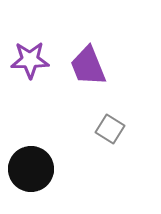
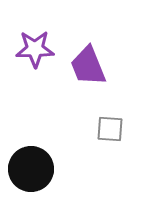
purple star: moved 5 px right, 11 px up
gray square: rotated 28 degrees counterclockwise
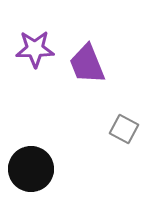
purple trapezoid: moved 1 px left, 2 px up
gray square: moved 14 px right; rotated 24 degrees clockwise
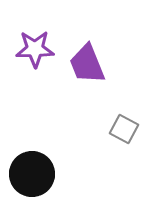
black circle: moved 1 px right, 5 px down
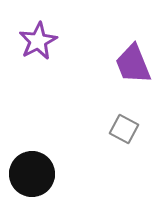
purple star: moved 3 px right, 8 px up; rotated 27 degrees counterclockwise
purple trapezoid: moved 46 px right
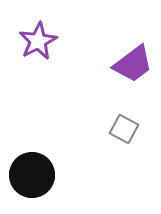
purple trapezoid: rotated 105 degrees counterclockwise
black circle: moved 1 px down
